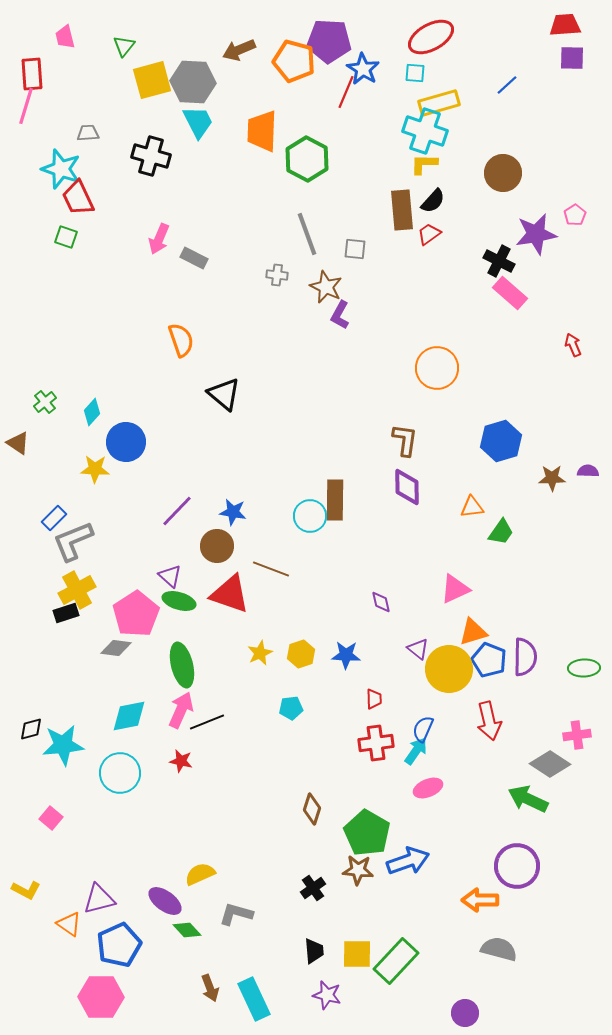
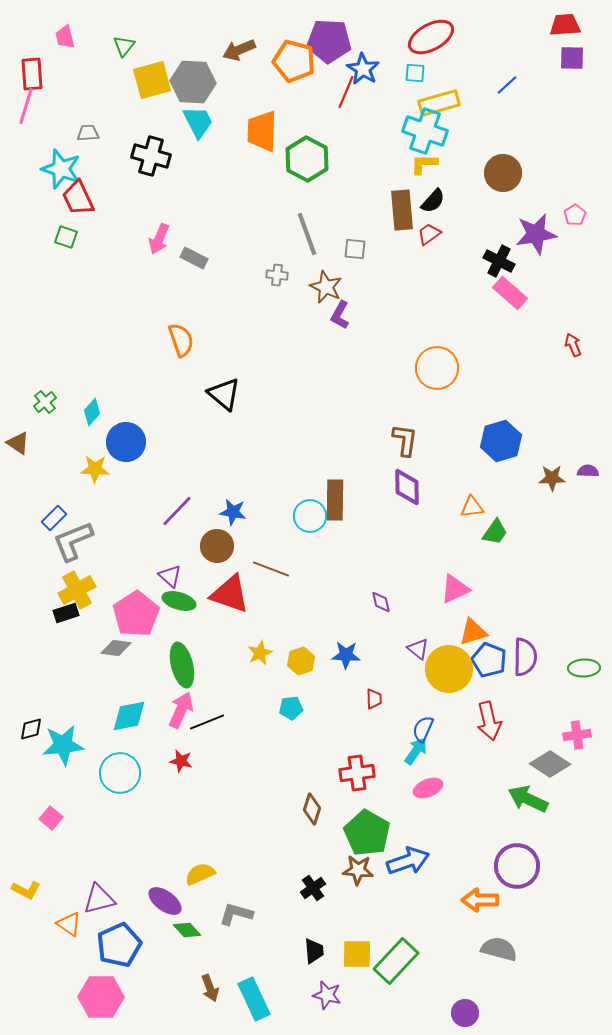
green trapezoid at (501, 532): moved 6 px left
yellow hexagon at (301, 654): moved 7 px down
red cross at (376, 743): moved 19 px left, 30 px down
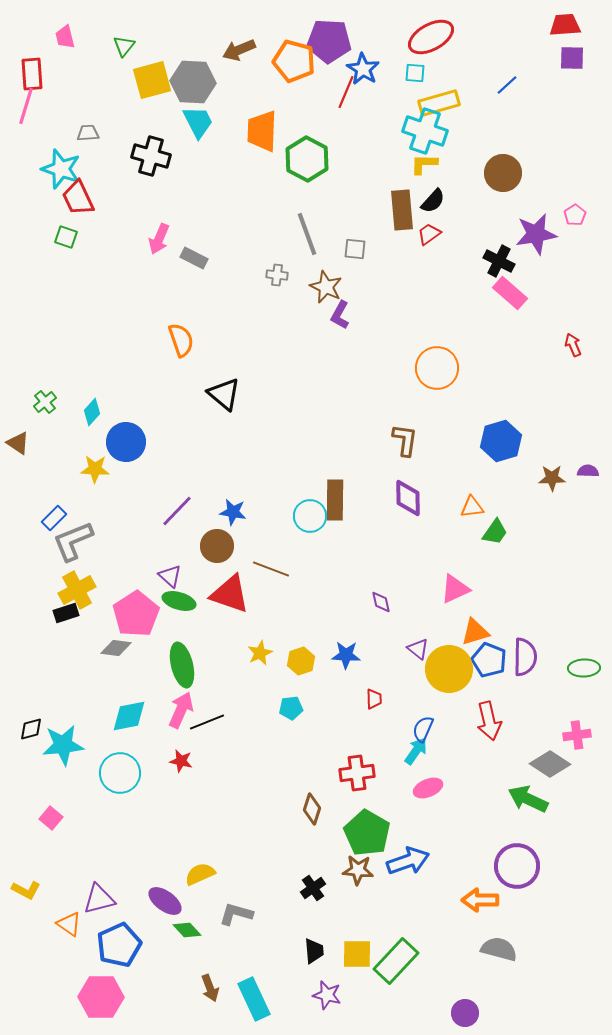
purple diamond at (407, 487): moved 1 px right, 11 px down
orange triangle at (473, 632): moved 2 px right
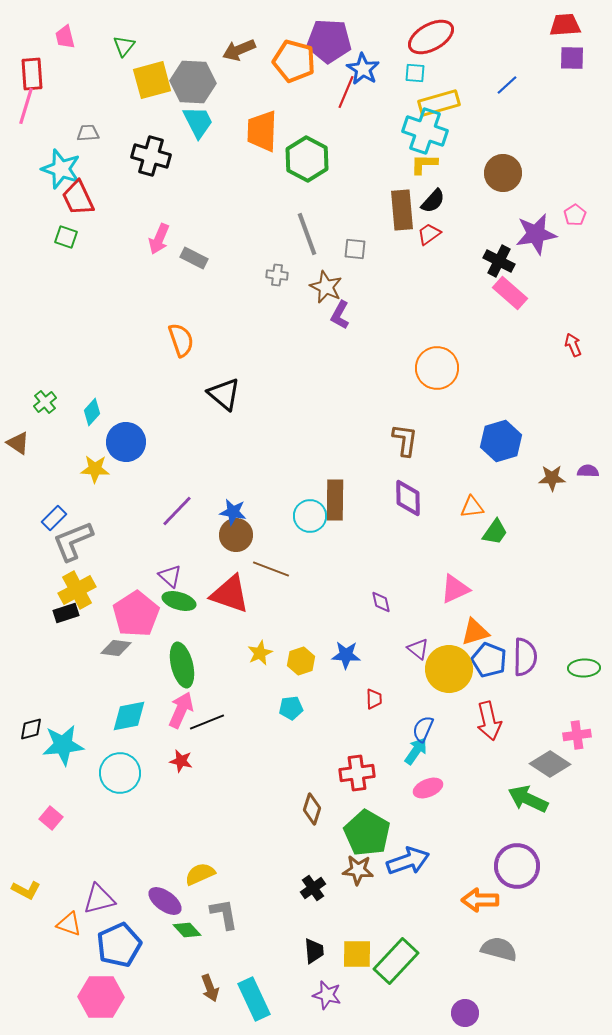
brown circle at (217, 546): moved 19 px right, 11 px up
gray L-shape at (236, 914): moved 12 px left; rotated 64 degrees clockwise
orange triangle at (69, 924): rotated 16 degrees counterclockwise
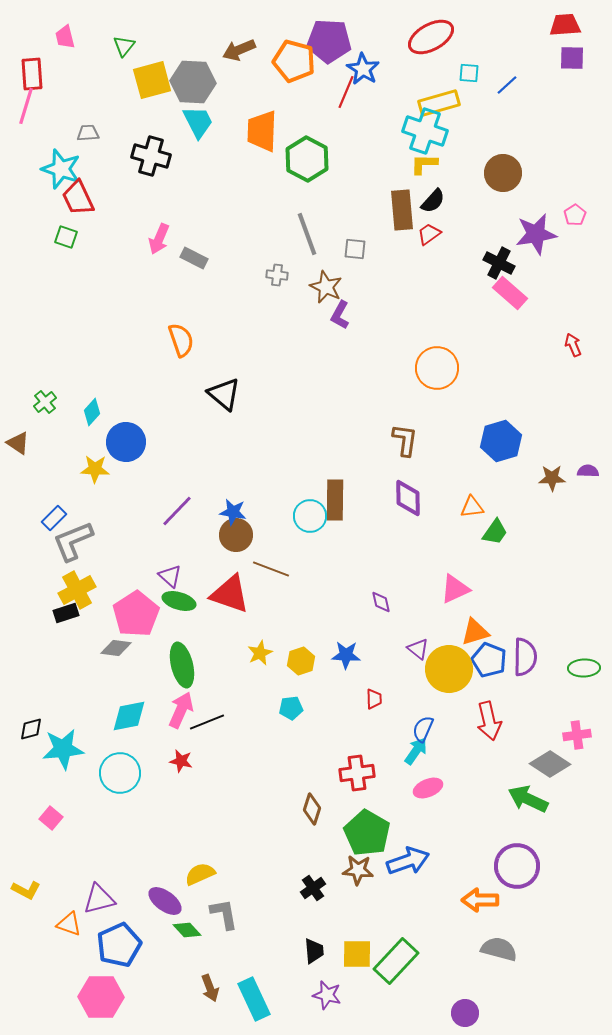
cyan square at (415, 73): moved 54 px right
black cross at (499, 261): moved 2 px down
cyan star at (63, 745): moved 4 px down
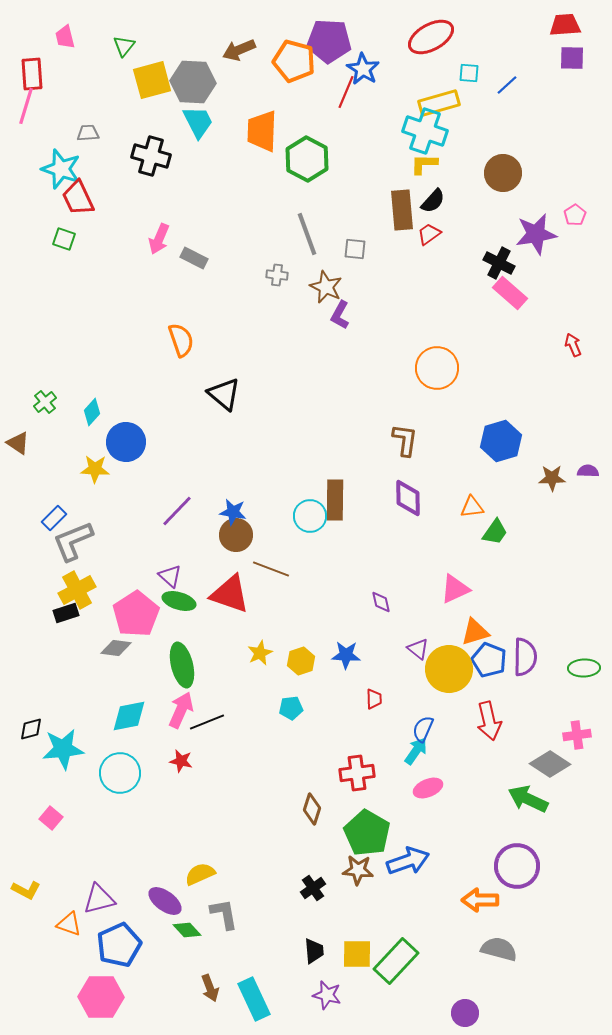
green square at (66, 237): moved 2 px left, 2 px down
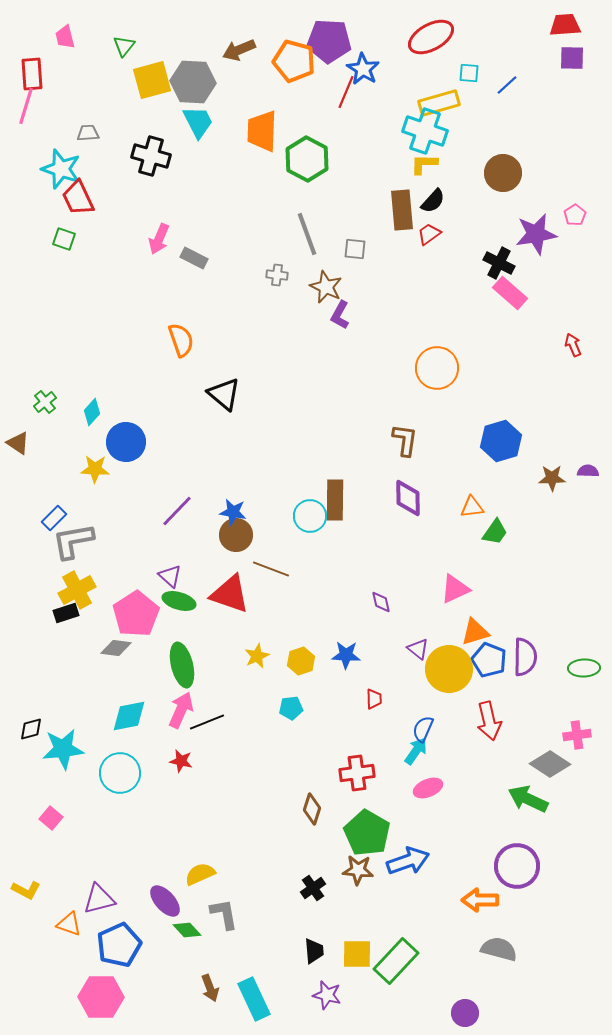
gray L-shape at (73, 541): rotated 12 degrees clockwise
yellow star at (260, 653): moved 3 px left, 3 px down
purple ellipse at (165, 901): rotated 12 degrees clockwise
